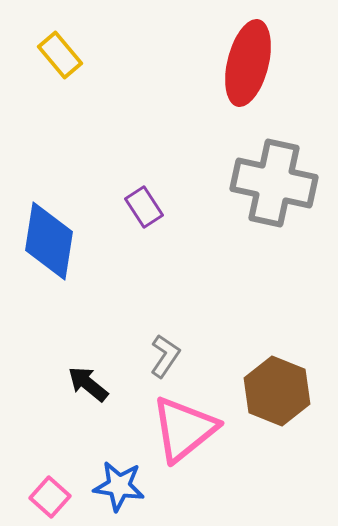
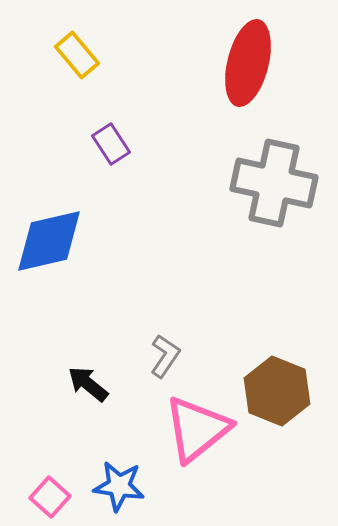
yellow rectangle: moved 17 px right
purple rectangle: moved 33 px left, 63 px up
blue diamond: rotated 68 degrees clockwise
pink triangle: moved 13 px right
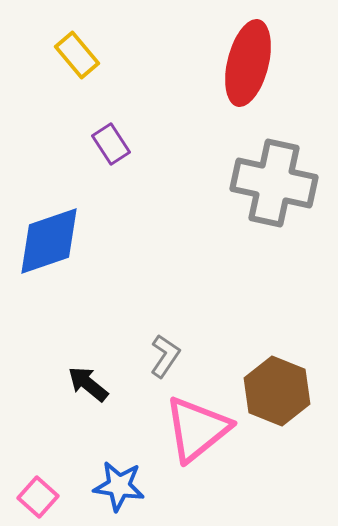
blue diamond: rotated 6 degrees counterclockwise
pink square: moved 12 px left
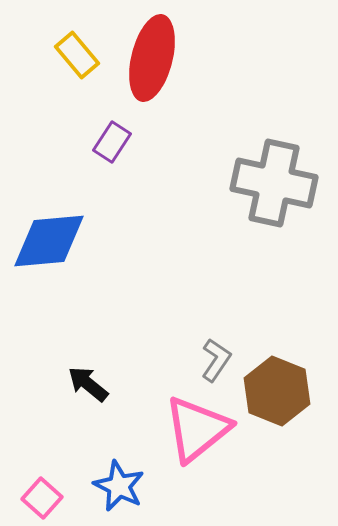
red ellipse: moved 96 px left, 5 px up
purple rectangle: moved 1 px right, 2 px up; rotated 66 degrees clockwise
blue diamond: rotated 14 degrees clockwise
gray L-shape: moved 51 px right, 4 px down
blue star: rotated 18 degrees clockwise
pink square: moved 4 px right, 1 px down
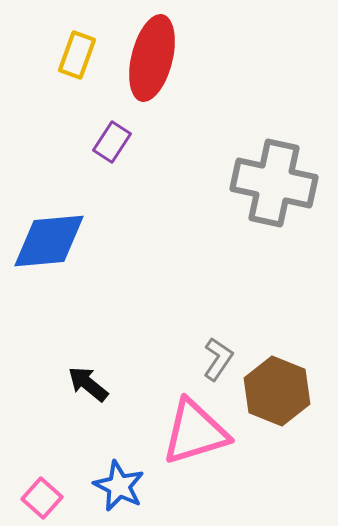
yellow rectangle: rotated 60 degrees clockwise
gray L-shape: moved 2 px right, 1 px up
pink triangle: moved 2 px left, 3 px down; rotated 22 degrees clockwise
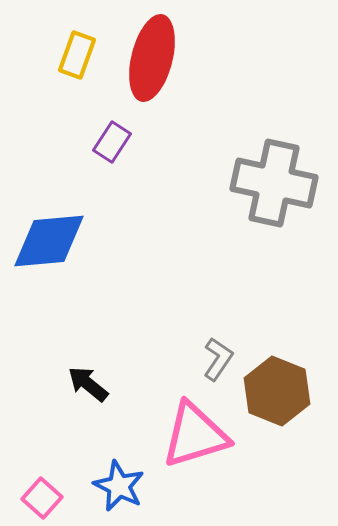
pink triangle: moved 3 px down
